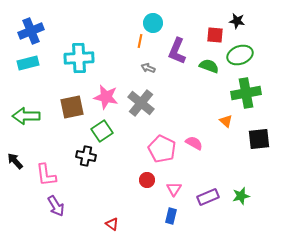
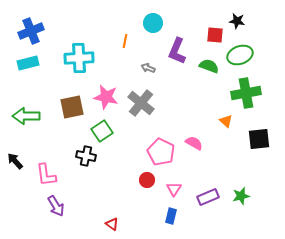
orange line: moved 15 px left
pink pentagon: moved 1 px left, 3 px down
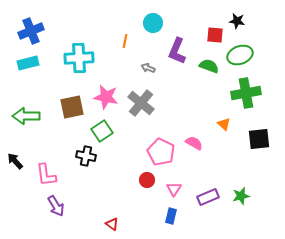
orange triangle: moved 2 px left, 3 px down
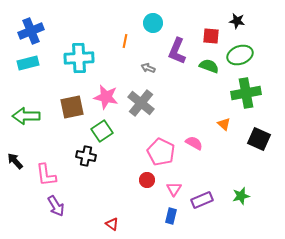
red square: moved 4 px left, 1 px down
black square: rotated 30 degrees clockwise
purple rectangle: moved 6 px left, 3 px down
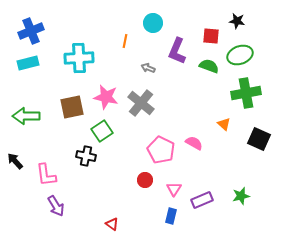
pink pentagon: moved 2 px up
red circle: moved 2 px left
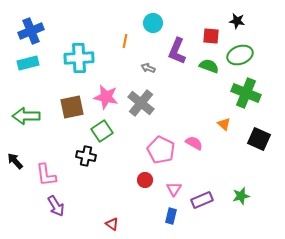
green cross: rotated 32 degrees clockwise
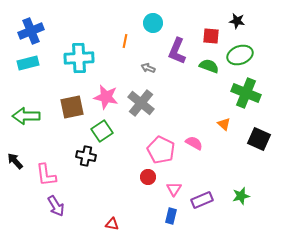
red circle: moved 3 px right, 3 px up
red triangle: rotated 24 degrees counterclockwise
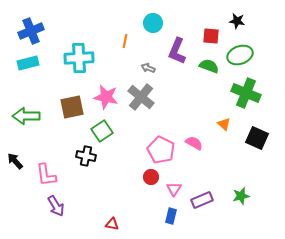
gray cross: moved 6 px up
black square: moved 2 px left, 1 px up
red circle: moved 3 px right
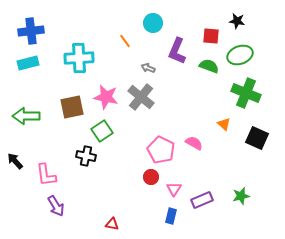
blue cross: rotated 15 degrees clockwise
orange line: rotated 48 degrees counterclockwise
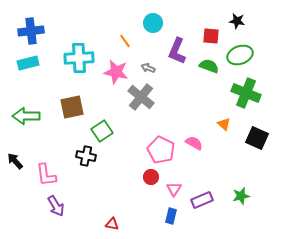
pink star: moved 10 px right, 25 px up
